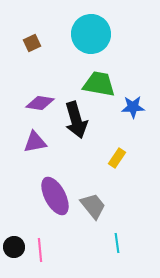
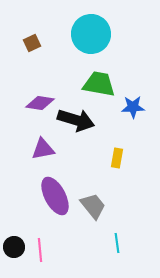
black arrow: rotated 57 degrees counterclockwise
purple triangle: moved 8 px right, 7 px down
yellow rectangle: rotated 24 degrees counterclockwise
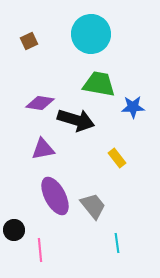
brown square: moved 3 px left, 2 px up
yellow rectangle: rotated 48 degrees counterclockwise
black circle: moved 17 px up
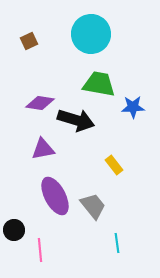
yellow rectangle: moved 3 px left, 7 px down
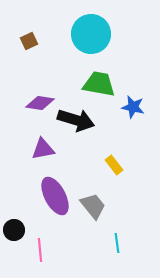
blue star: rotated 15 degrees clockwise
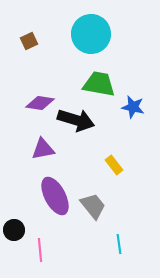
cyan line: moved 2 px right, 1 px down
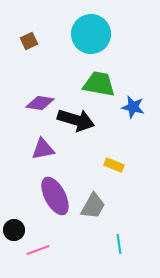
yellow rectangle: rotated 30 degrees counterclockwise
gray trapezoid: rotated 68 degrees clockwise
pink line: moved 2 px left; rotated 75 degrees clockwise
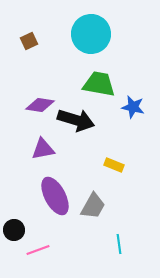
purple diamond: moved 2 px down
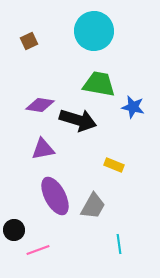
cyan circle: moved 3 px right, 3 px up
black arrow: moved 2 px right
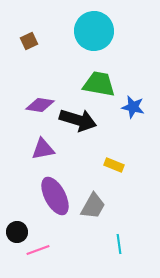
black circle: moved 3 px right, 2 px down
